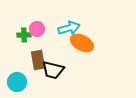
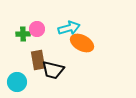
green cross: moved 1 px left, 1 px up
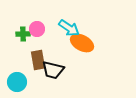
cyan arrow: rotated 50 degrees clockwise
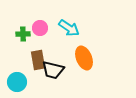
pink circle: moved 3 px right, 1 px up
orange ellipse: moved 2 px right, 15 px down; rotated 40 degrees clockwise
